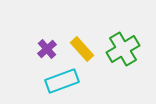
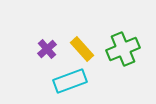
green cross: rotated 8 degrees clockwise
cyan rectangle: moved 8 px right
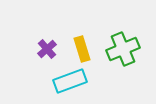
yellow rectangle: rotated 25 degrees clockwise
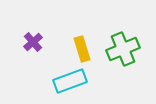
purple cross: moved 14 px left, 7 px up
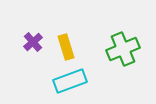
yellow rectangle: moved 16 px left, 2 px up
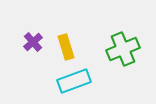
cyan rectangle: moved 4 px right
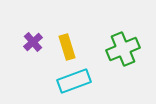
yellow rectangle: moved 1 px right
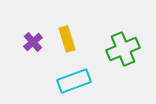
yellow rectangle: moved 8 px up
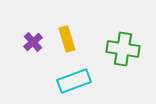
green cross: rotated 32 degrees clockwise
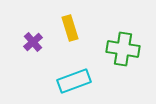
yellow rectangle: moved 3 px right, 11 px up
